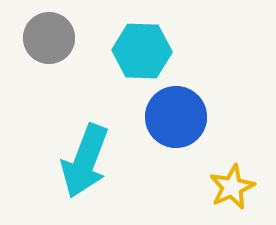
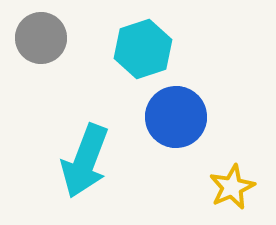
gray circle: moved 8 px left
cyan hexagon: moved 1 px right, 2 px up; rotated 20 degrees counterclockwise
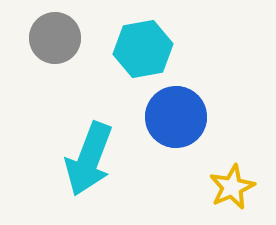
gray circle: moved 14 px right
cyan hexagon: rotated 8 degrees clockwise
cyan arrow: moved 4 px right, 2 px up
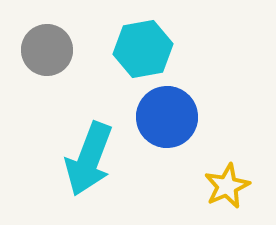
gray circle: moved 8 px left, 12 px down
blue circle: moved 9 px left
yellow star: moved 5 px left, 1 px up
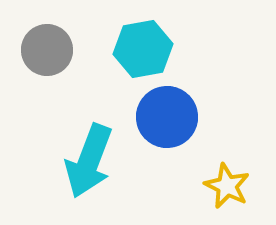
cyan arrow: moved 2 px down
yellow star: rotated 21 degrees counterclockwise
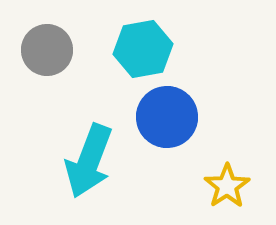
yellow star: rotated 12 degrees clockwise
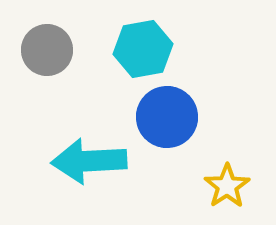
cyan arrow: rotated 66 degrees clockwise
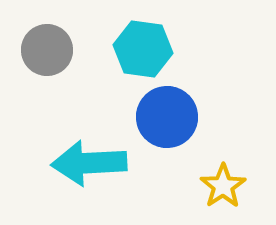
cyan hexagon: rotated 18 degrees clockwise
cyan arrow: moved 2 px down
yellow star: moved 4 px left
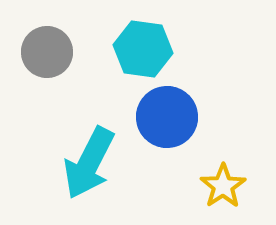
gray circle: moved 2 px down
cyan arrow: rotated 60 degrees counterclockwise
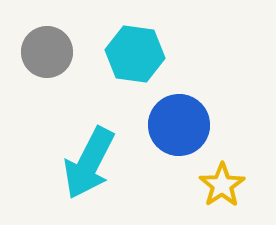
cyan hexagon: moved 8 px left, 5 px down
blue circle: moved 12 px right, 8 px down
yellow star: moved 1 px left, 1 px up
